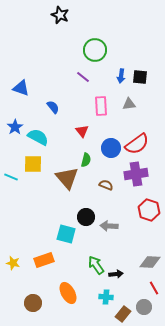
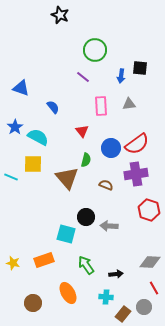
black square: moved 9 px up
green arrow: moved 10 px left
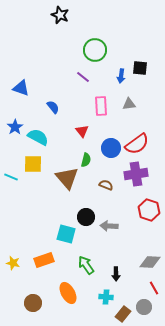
black arrow: rotated 96 degrees clockwise
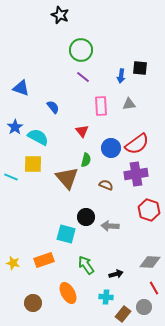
green circle: moved 14 px left
gray arrow: moved 1 px right
black arrow: rotated 104 degrees counterclockwise
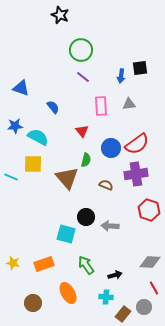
black square: rotated 14 degrees counterclockwise
blue star: moved 1 px up; rotated 28 degrees clockwise
orange rectangle: moved 4 px down
black arrow: moved 1 px left, 1 px down
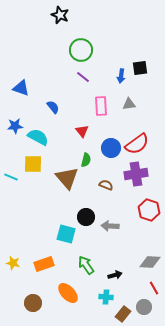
orange ellipse: rotated 15 degrees counterclockwise
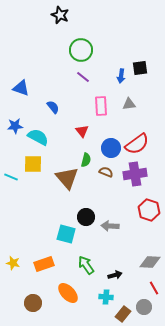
purple cross: moved 1 px left
brown semicircle: moved 13 px up
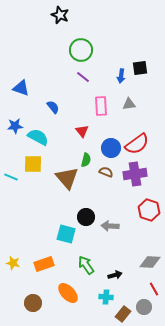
red line: moved 1 px down
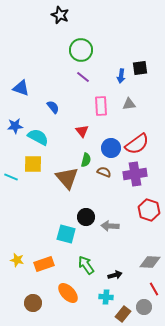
brown semicircle: moved 2 px left
yellow star: moved 4 px right, 3 px up
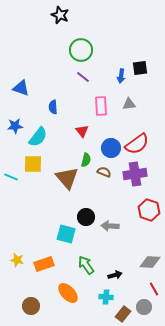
blue semicircle: rotated 144 degrees counterclockwise
cyan semicircle: rotated 100 degrees clockwise
brown circle: moved 2 px left, 3 px down
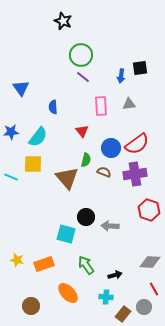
black star: moved 3 px right, 6 px down
green circle: moved 5 px down
blue triangle: rotated 36 degrees clockwise
blue star: moved 4 px left, 6 px down
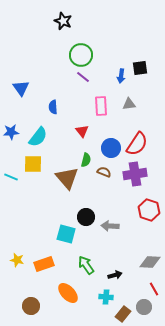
red semicircle: rotated 20 degrees counterclockwise
